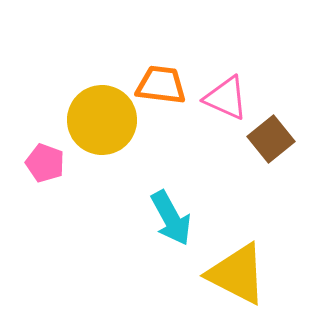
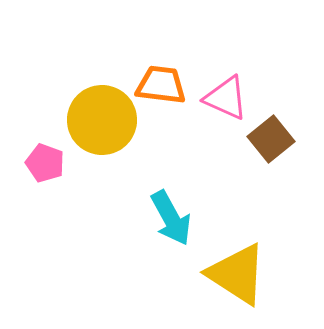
yellow triangle: rotated 6 degrees clockwise
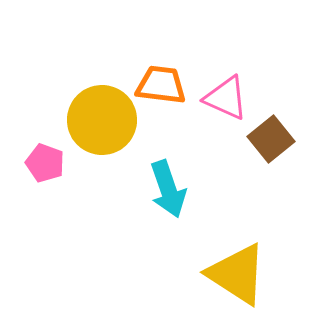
cyan arrow: moved 3 px left, 29 px up; rotated 10 degrees clockwise
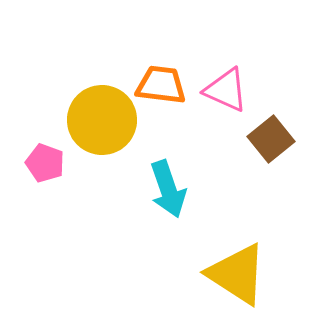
pink triangle: moved 8 px up
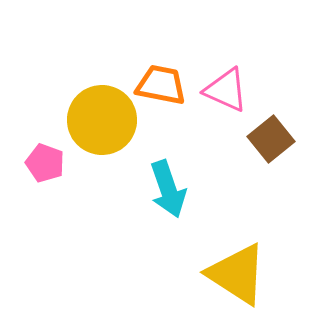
orange trapezoid: rotated 4 degrees clockwise
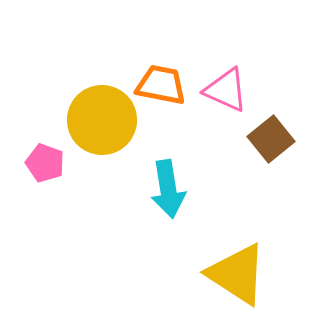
cyan arrow: rotated 10 degrees clockwise
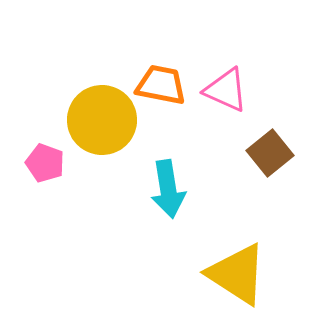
brown square: moved 1 px left, 14 px down
